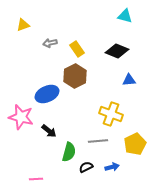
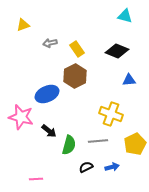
green semicircle: moved 7 px up
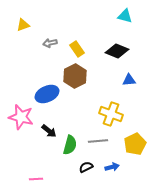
green semicircle: moved 1 px right
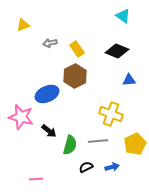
cyan triangle: moved 2 px left; rotated 21 degrees clockwise
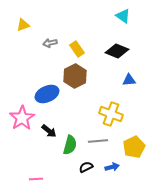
pink star: moved 1 px right, 1 px down; rotated 25 degrees clockwise
yellow pentagon: moved 1 px left, 3 px down
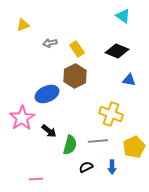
blue triangle: rotated 16 degrees clockwise
blue arrow: rotated 104 degrees clockwise
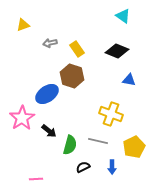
brown hexagon: moved 3 px left; rotated 15 degrees counterclockwise
blue ellipse: rotated 10 degrees counterclockwise
gray line: rotated 18 degrees clockwise
black semicircle: moved 3 px left
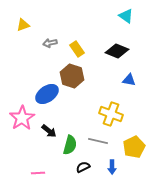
cyan triangle: moved 3 px right
pink line: moved 2 px right, 6 px up
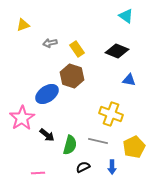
black arrow: moved 2 px left, 4 px down
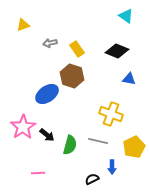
blue triangle: moved 1 px up
pink star: moved 1 px right, 9 px down
black semicircle: moved 9 px right, 12 px down
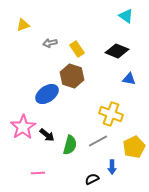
gray line: rotated 42 degrees counterclockwise
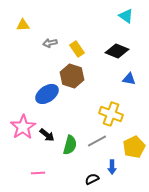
yellow triangle: rotated 16 degrees clockwise
gray line: moved 1 px left
